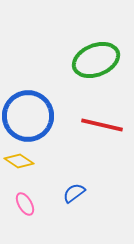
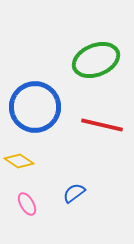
blue circle: moved 7 px right, 9 px up
pink ellipse: moved 2 px right
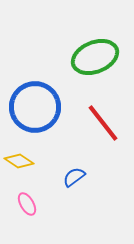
green ellipse: moved 1 px left, 3 px up
red line: moved 1 px right, 2 px up; rotated 39 degrees clockwise
blue semicircle: moved 16 px up
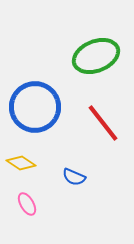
green ellipse: moved 1 px right, 1 px up
yellow diamond: moved 2 px right, 2 px down
blue semicircle: rotated 120 degrees counterclockwise
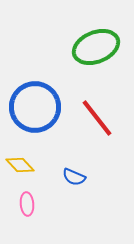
green ellipse: moved 9 px up
red line: moved 6 px left, 5 px up
yellow diamond: moved 1 px left, 2 px down; rotated 12 degrees clockwise
pink ellipse: rotated 25 degrees clockwise
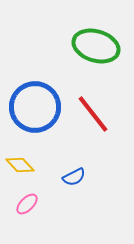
green ellipse: moved 1 px up; rotated 39 degrees clockwise
red line: moved 4 px left, 4 px up
blue semicircle: rotated 50 degrees counterclockwise
pink ellipse: rotated 50 degrees clockwise
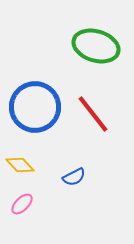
pink ellipse: moved 5 px left
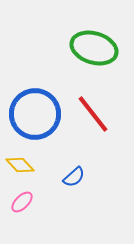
green ellipse: moved 2 px left, 2 px down
blue circle: moved 7 px down
blue semicircle: rotated 15 degrees counterclockwise
pink ellipse: moved 2 px up
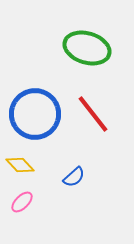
green ellipse: moved 7 px left
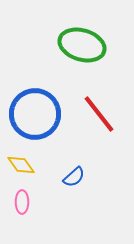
green ellipse: moved 5 px left, 3 px up
red line: moved 6 px right
yellow diamond: moved 1 px right; rotated 8 degrees clockwise
pink ellipse: rotated 45 degrees counterclockwise
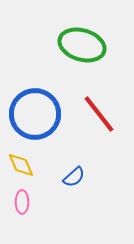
yellow diamond: rotated 12 degrees clockwise
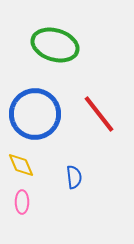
green ellipse: moved 27 px left
blue semicircle: rotated 55 degrees counterclockwise
